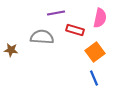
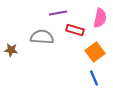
purple line: moved 2 px right
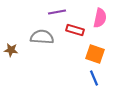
purple line: moved 1 px left, 1 px up
orange square: moved 2 px down; rotated 36 degrees counterclockwise
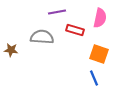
orange square: moved 4 px right
